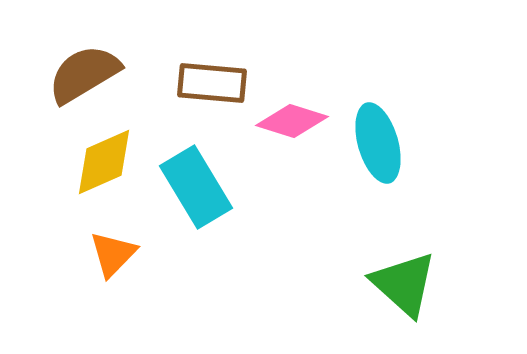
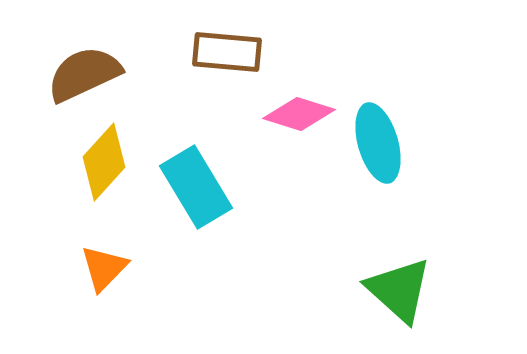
brown semicircle: rotated 6 degrees clockwise
brown rectangle: moved 15 px right, 31 px up
pink diamond: moved 7 px right, 7 px up
yellow diamond: rotated 24 degrees counterclockwise
orange triangle: moved 9 px left, 14 px down
green triangle: moved 5 px left, 6 px down
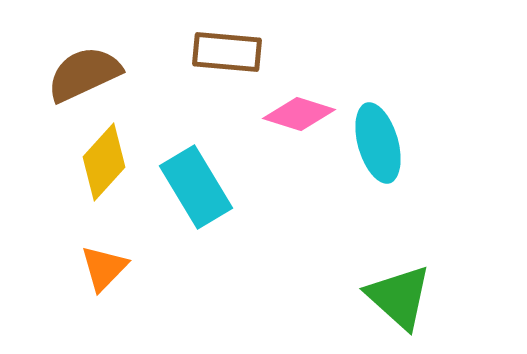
green triangle: moved 7 px down
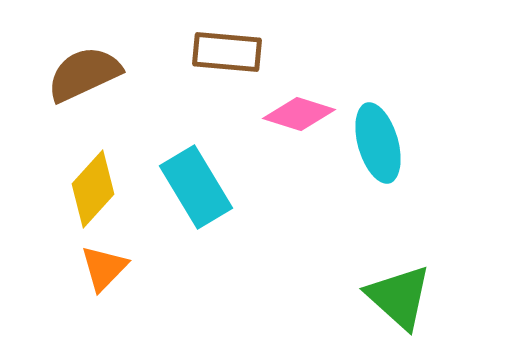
yellow diamond: moved 11 px left, 27 px down
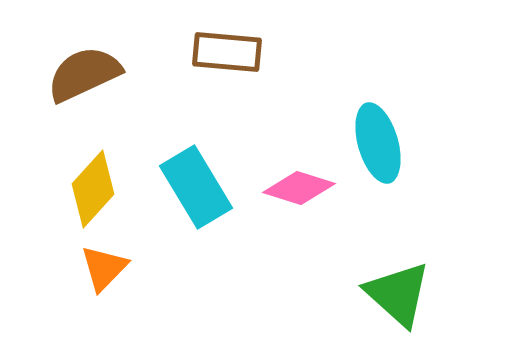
pink diamond: moved 74 px down
green triangle: moved 1 px left, 3 px up
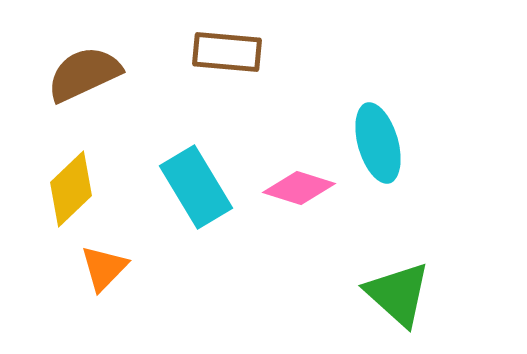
yellow diamond: moved 22 px left; rotated 4 degrees clockwise
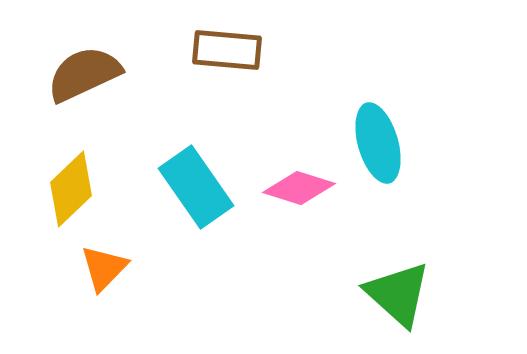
brown rectangle: moved 2 px up
cyan rectangle: rotated 4 degrees counterclockwise
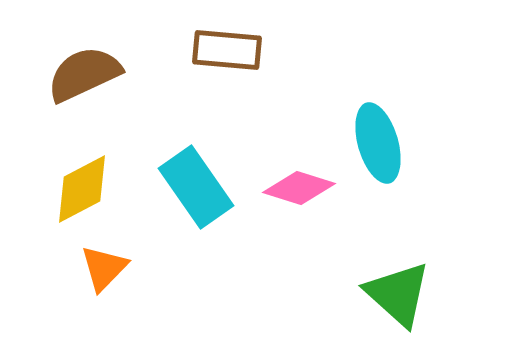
yellow diamond: moved 11 px right; rotated 16 degrees clockwise
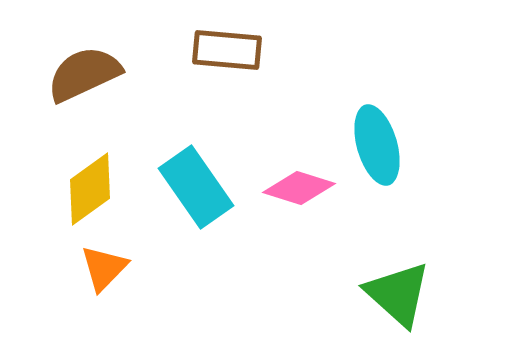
cyan ellipse: moved 1 px left, 2 px down
yellow diamond: moved 8 px right; rotated 8 degrees counterclockwise
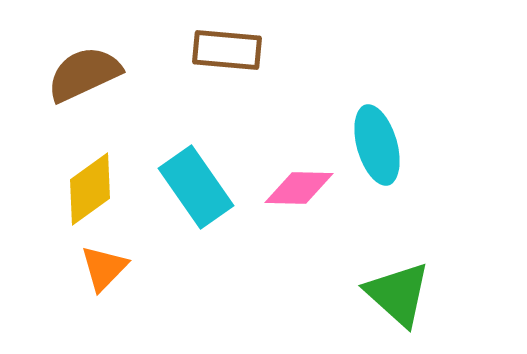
pink diamond: rotated 16 degrees counterclockwise
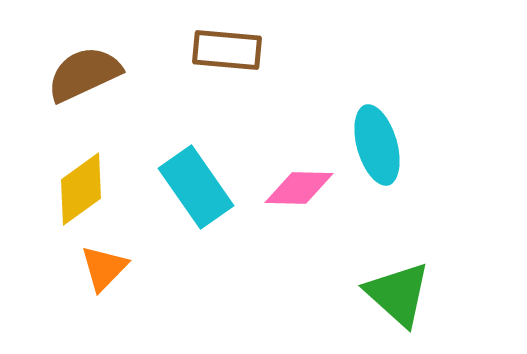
yellow diamond: moved 9 px left
